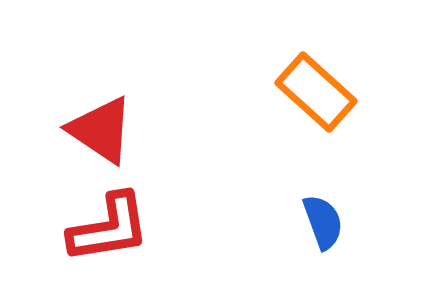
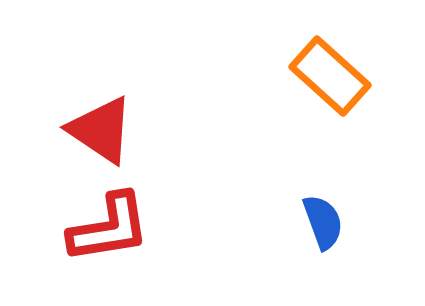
orange rectangle: moved 14 px right, 16 px up
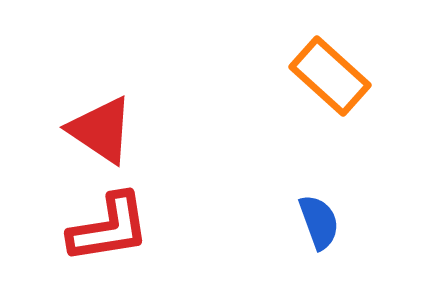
blue semicircle: moved 4 px left
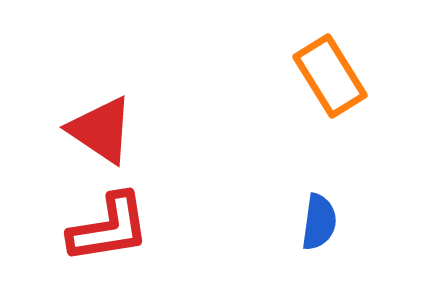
orange rectangle: rotated 16 degrees clockwise
blue semicircle: rotated 28 degrees clockwise
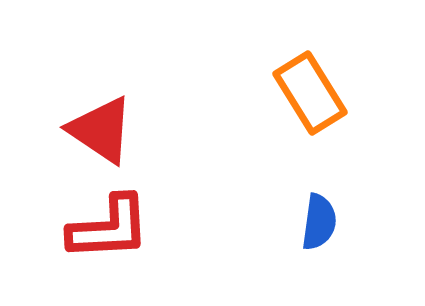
orange rectangle: moved 20 px left, 17 px down
red L-shape: rotated 6 degrees clockwise
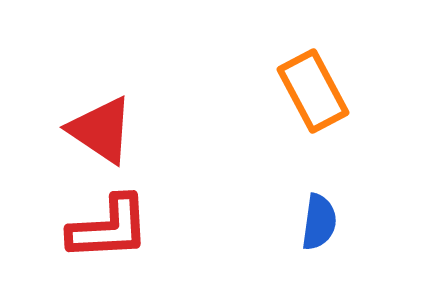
orange rectangle: moved 3 px right, 2 px up; rotated 4 degrees clockwise
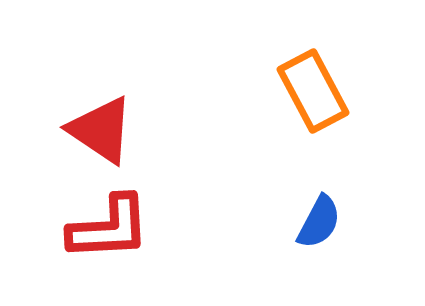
blue semicircle: rotated 20 degrees clockwise
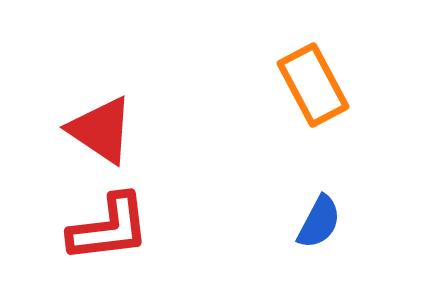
orange rectangle: moved 6 px up
red L-shape: rotated 4 degrees counterclockwise
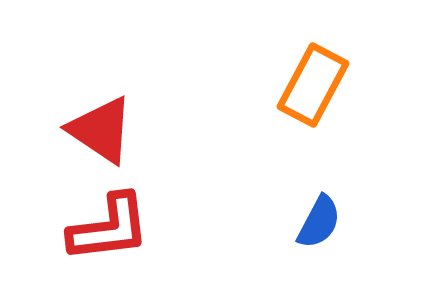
orange rectangle: rotated 56 degrees clockwise
